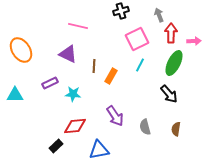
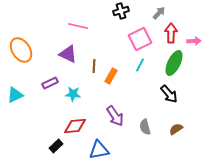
gray arrow: moved 2 px up; rotated 64 degrees clockwise
pink square: moved 3 px right
cyan triangle: rotated 24 degrees counterclockwise
brown semicircle: rotated 48 degrees clockwise
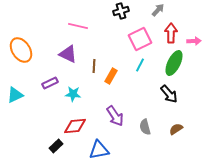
gray arrow: moved 1 px left, 3 px up
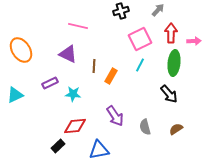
green ellipse: rotated 20 degrees counterclockwise
black rectangle: moved 2 px right
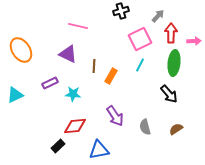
gray arrow: moved 6 px down
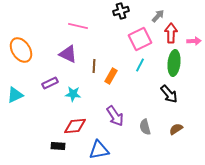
black rectangle: rotated 48 degrees clockwise
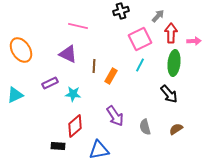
red diamond: rotated 35 degrees counterclockwise
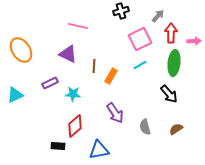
cyan line: rotated 32 degrees clockwise
purple arrow: moved 3 px up
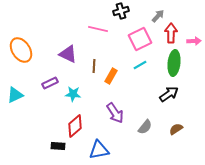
pink line: moved 20 px right, 3 px down
black arrow: rotated 84 degrees counterclockwise
gray semicircle: rotated 126 degrees counterclockwise
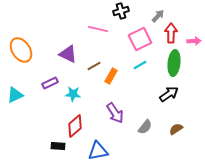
brown line: rotated 56 degrees clockwise
blue triangle: moved 1 px left, 1 px down
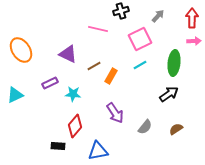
red arrow: moved 21 px right, 15 px up
red diamond: rotated 10 degrees counterclockwise
